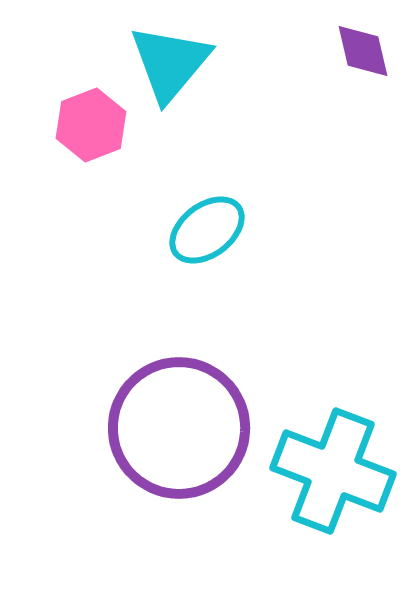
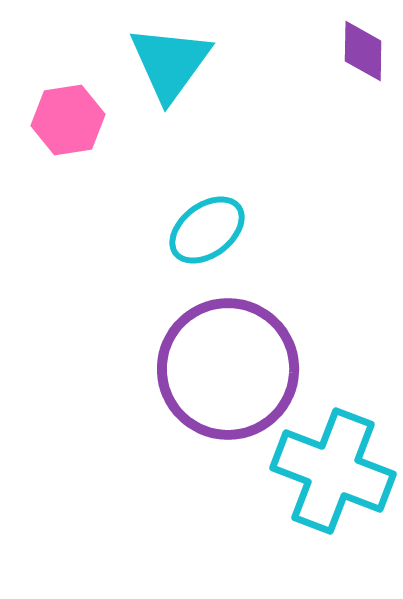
purple diamond: rotated 14 degrees clockwise
cyan triangle: rotated 4 degrees counterclockwise
pink hexagon: moved 23 px left, 5 px up; rotated 12 degrees clockwise
purple circle: moved 49 px right, 59 px up
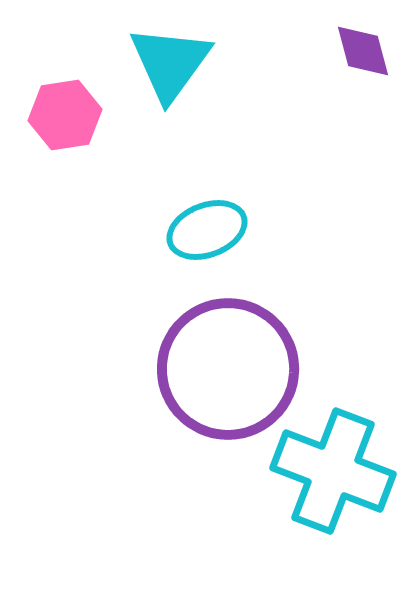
purple diamond: rotated 16 degrees counterclockwise
pink hexagon: moved 3 px left, 5 px up
cyan ellipse: rotated 16 degrees clockwise
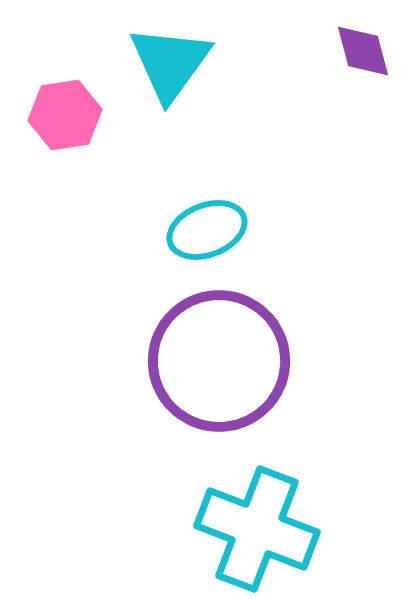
purple circle: moved 9 px left, 8 px up
cyan cross: moved 76 px left, 58 px down
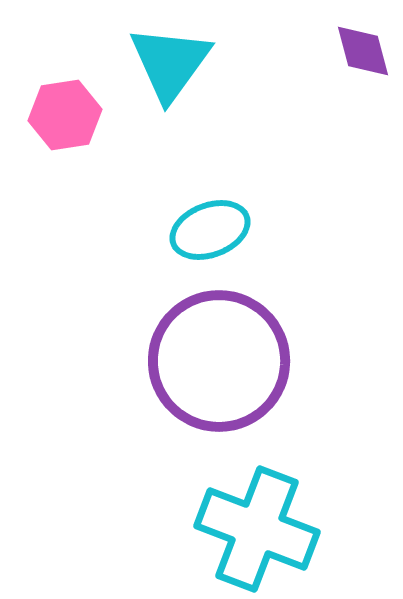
cyan ellipse: moved 3 px right
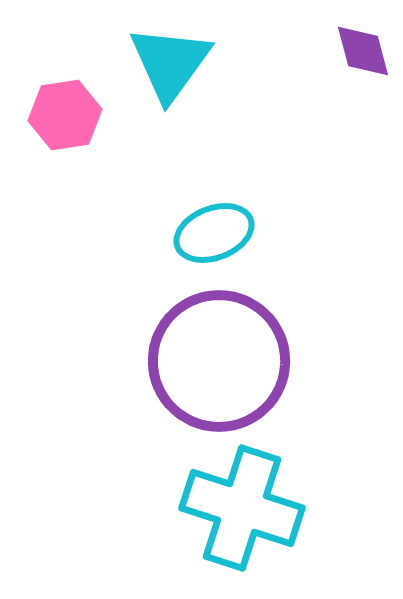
cyan ellipse: moved 4 px right, 3 px down
cyan cross: moved 15 px left, 21 px up; rotated 3 degrees counterclockwise
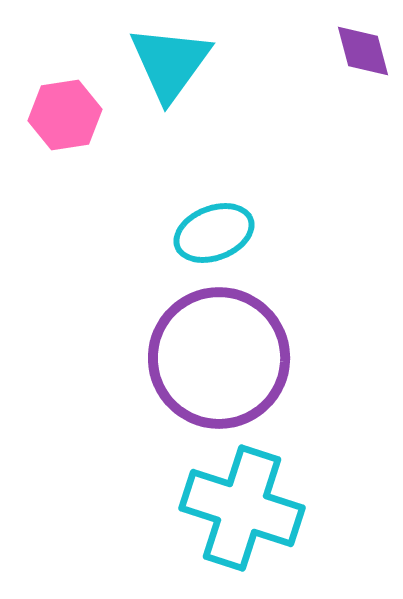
purple circle: moved 3 px up
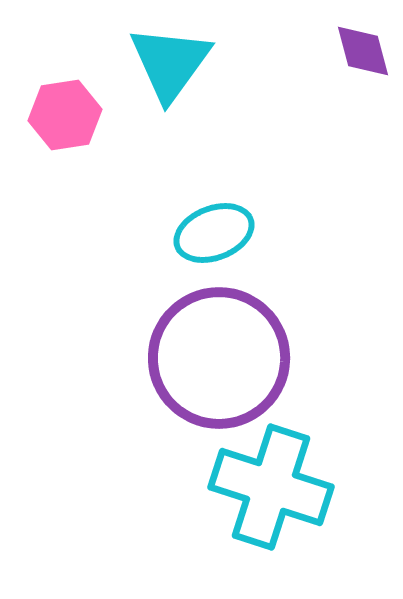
cyan cross: moved 29 px right, 21 px up
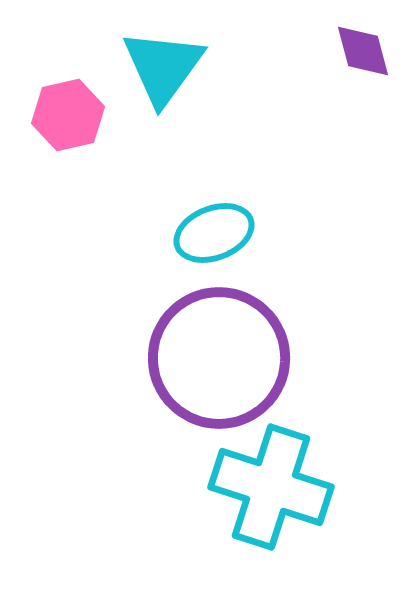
cyan triangle: moved 7 px left, 4 px down
pink hexagon: moved 3 px right; rotated 4 degrees counterclockwise
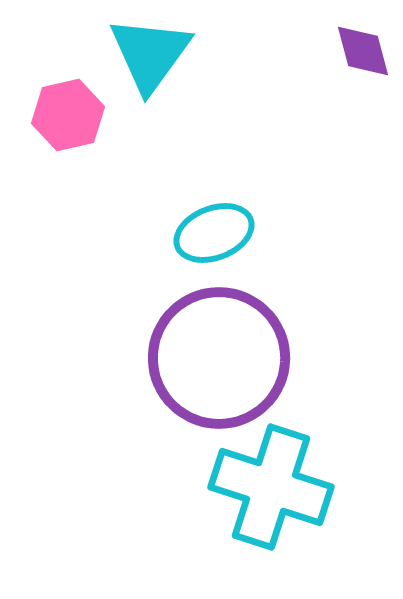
cyan triangle: moved 13 px left, 13 px up
